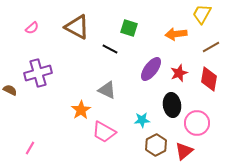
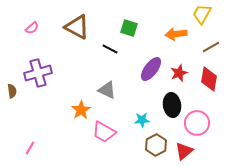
brown semicircle: moved 2 px right, 1 px down; rotated 56 degrees clockwise
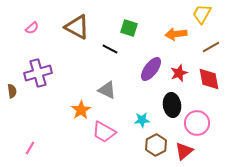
red diamond: rotated 20 degrees counterclockwise
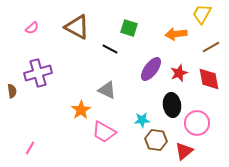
brown hexagon: moved 5 px up; rotated 25 degrees counterclockwise
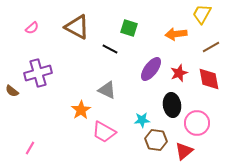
brown semicircle: rotated 136 degrees clockwise
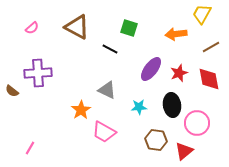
purple cross: rotated 12 degrees clockwise
cyan star: moved 3 px left, 13 px up
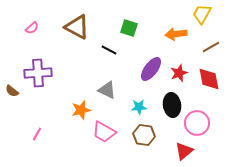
black line: moved 1 px left, 1 px down
orange star: rotated 18 degrees clockwise
brown hexagon: moved 12 px left, 5 px up
pink line: moved 7 px right, 14 px up
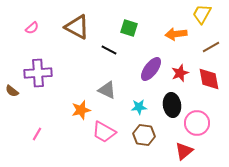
red star: moved 1 px right
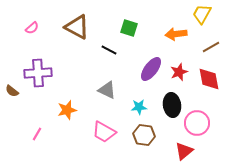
red star: moved 1 px left, 1 px up
orange star: moved 14 px left
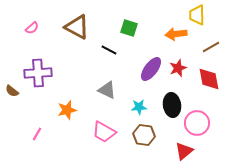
yellow trapezoid: moved 5 px left, 1 px down; rotated 30 degrees counterclockwise
red star: moved 1 px left, 4 px up
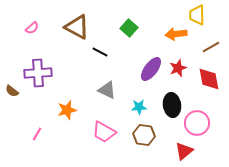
green square: rotated 24 degrees clockwise
black line: moved 9 px left, 2 px down
